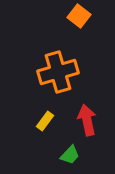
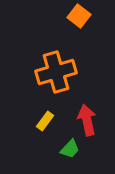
orange cross: moved 2 px left
green trapezoid: moved 6 px up
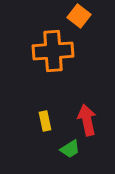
orange cross: moved 3 px left, 21 px up; rotated 12 degrees clockwise
yellow rectangle: rotated 48 degrees counterclockwise
green trapezoid: rotated 15 degrees clockwise
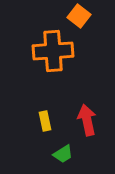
green trapezoid: moved 7 px left, 5 px down
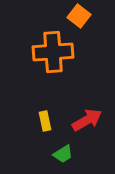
orange cross: moved 1 px down
red arrow: rotated 72 degrees clockwise
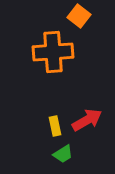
yellow rectangle: moved 10 px right, 5 px down
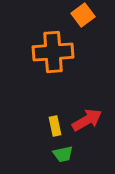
orange square: moved 4 px right, 1 px up; rotated 15 degrees clockwise
green trapezoid: rotated 20 degrees clockwise
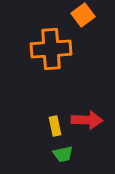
orange cross: moved 2 px left, 3 px up
red arrow: rotated 32 degrees clockwise
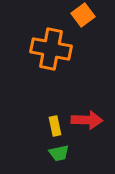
orange cross: rotated 15 degrees clockwise
green trapezoid: moved 4 px left, 1 px up
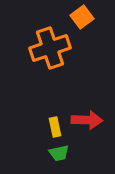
orange square: moved 1 px left, 2 px down
orange cross: moved 1 px left, 1 px up; rotated 30 degrees counterclockwise
yellow rectangle: moved 1 px down
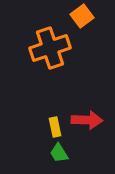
orange square: moved 1 px up
green trapezoid: rotated 70 degrees clockwise
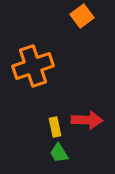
orange cross: moved 17 px left, 18 px down
